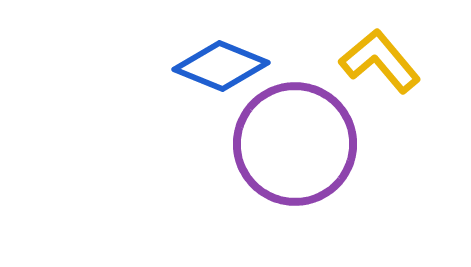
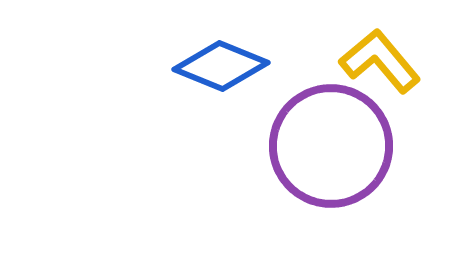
purple circle: moved 36 px right, 2 px down
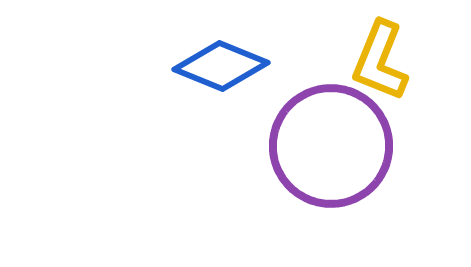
yellow L-shape: rotated 118 degrees counterclockwise
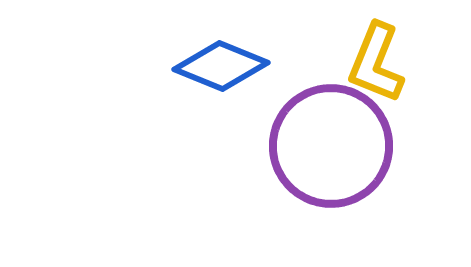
yellow L-shape: moved 4 px left, 2 px down
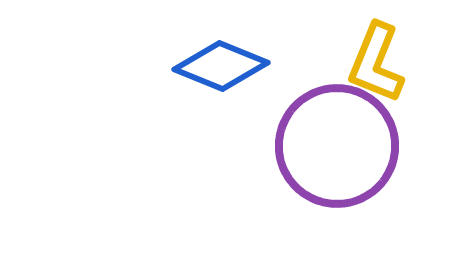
purple circle: moved 6 px right
